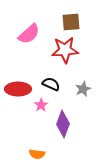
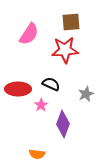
pink semicircle: rotated 15 degrees counterclockwise
gray star: moved 3 px right, 5 px down
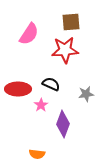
gray star: rotated 14 degrees clockwise
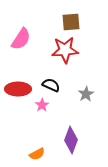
pink semicircle: moved 8 px left, 5 px down
black semicircle: moved 1 px down
gray star: rotated 21 degrees counterclockwise
pink star: moved 1 px right
purple diamond: moved 8 px right, 16 px down
orange semicircle: rotated 35 degrees counterclockwise
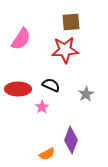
pink star: moved 2 px down
orange semicircle: moved 10 px right
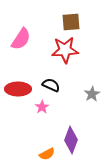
gray star: moved 6 px right
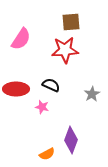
red ellipse: moved 2 px left
pink star: rotated 24 degrees counterclockwise
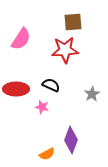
brown square: moved 2 px right
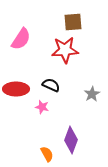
orange semicircle: rotated 91 degrees counterclockwise
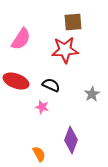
red ellipse: moved 8 px up; rotated 20 degrees clockwise
orange semicircle: moved 8 px left
